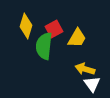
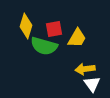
red square: rotated 18 degrees clockwise
green semicircle: rotated 80 degrees counterclockwise
yellow arrow: rotated 24 degrees counterclockwise
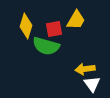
yellow trapezoid: moved 1 px left, 18 px up
green semicircle: moved 2 px right
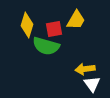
yellow diamond: moved 1 px right, 1 px up
